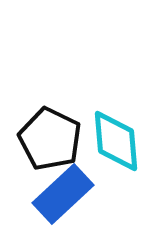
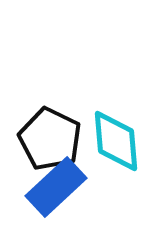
blue rectangle: moved 7 px left, 7 px up
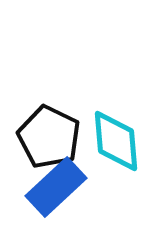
black pentagon: moved 1 px left, 2 px up
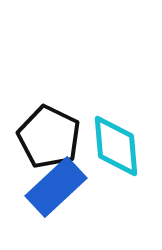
cyan diamond: moved 5 px down
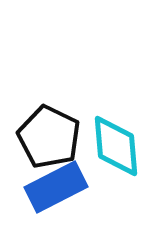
blue rectangle: rotated 16 degrees clockwise
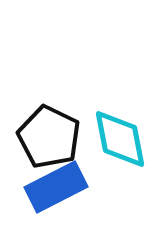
cyan diamond: moved 4 px right, 7 px up; rotated 6 degrees counterclockwise
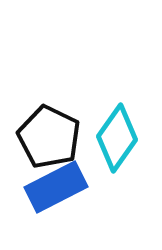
cyan diamond: moved 3 px left, 1 px up; rotated 46 degrees clockwise
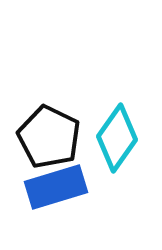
blue rectangle: rotated 10 degrees clockwise
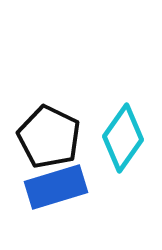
cyan diamond: moved 6 px right
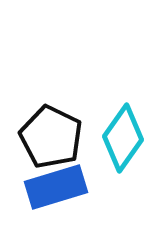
black pentagon: moved 2 px right
